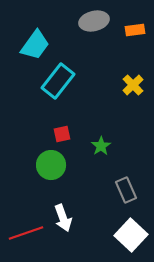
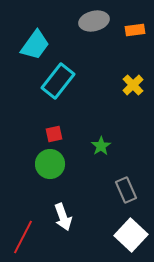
red square: moved 8 px left
green circle: moved 1 px left, 1 px up
white arrow: moved 1 px up
red line: moved 3 px left, 4 px down; rotated 44 degrees counterclockwise
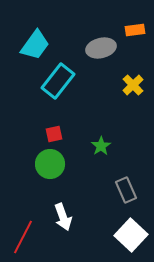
gray ellipse: moved 7 px right, 27 px down
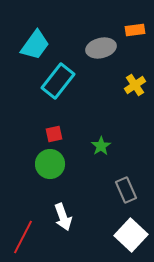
yellow cross: moved 2 px right; rotated 10 degrees clockwise
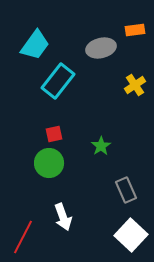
green circle: moved 1 px left, 1 px up
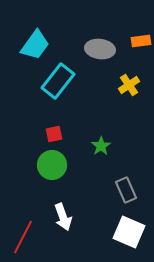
orange rectangle: moved 6 px right, 11 px down
gray ellipse: moved 1 px left, 1 px down; rotated 20 degrees clockwise
yellow cross: moved 6 px left
green circle: moved 3 px right, 2 px down
white square: moved 2 px left, 3 px up; rotated 20 degrees counterclockwise
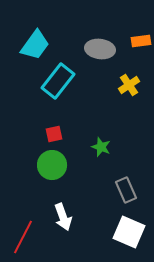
green star: moved 1 px down; rotated 18 degrees counterclockwise
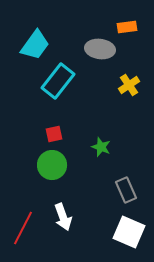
orange rectangle: moved 14 px left, 14 px up
red line: moved 9 px up
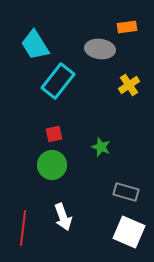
cyan trapezoid: rotated 112 degrees clockwise
gray rectangle: moved 2 px down; rotated 50 degrees counterclockwise
red line: rotated 20 degrees counterclockwise
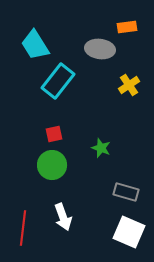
green star: moved 1 px down
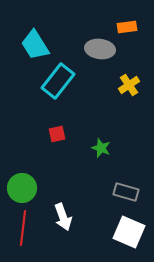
red square: moved 3 px right
green circle: moved 30 px left, 23 px down
